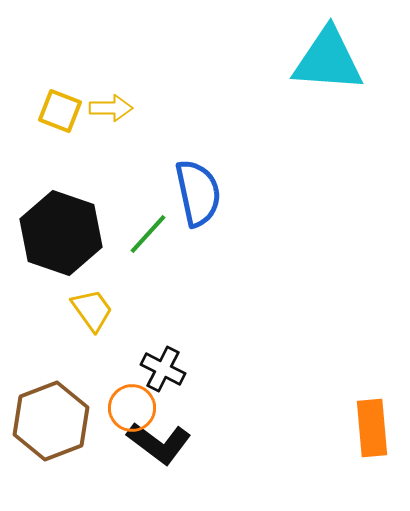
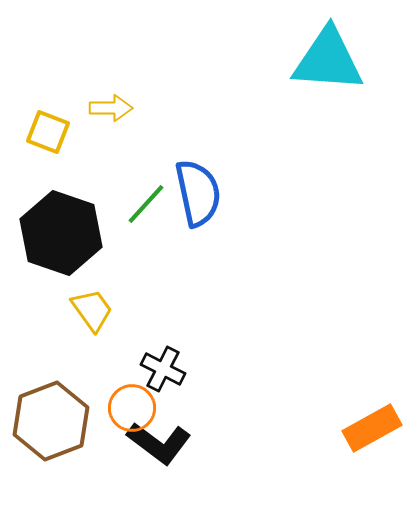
yellow square: moved 12 px left, 21 px down
green line: moved 2 px left, 30 px up
orange rectangle: rotated 66 degrees clockwise
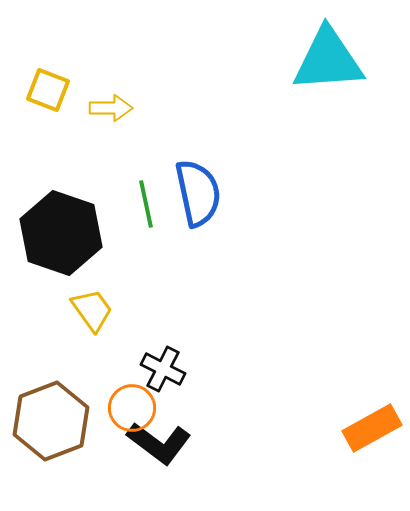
cyan triangle: rotated 8 degrees counterclockwise
yellow square: moved 42 px up
green line: rotated 54 degrees counterclockwise
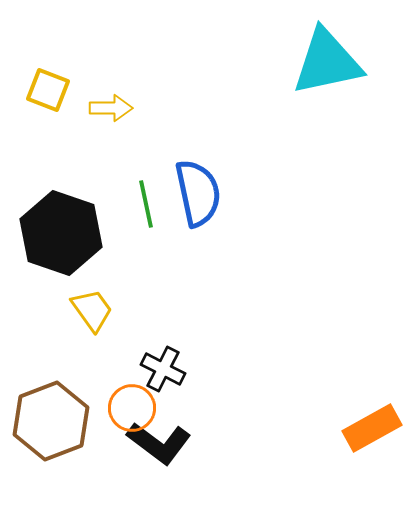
cyan triangle: moved 1 px left, 2 px down; rotated 8 degrees counterclockwise
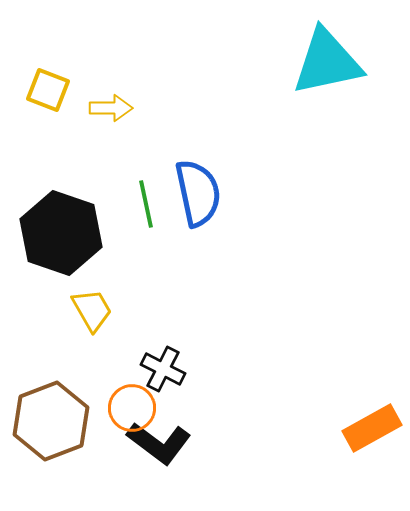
yellow trapezoid: rotated 6 degrees clockwise
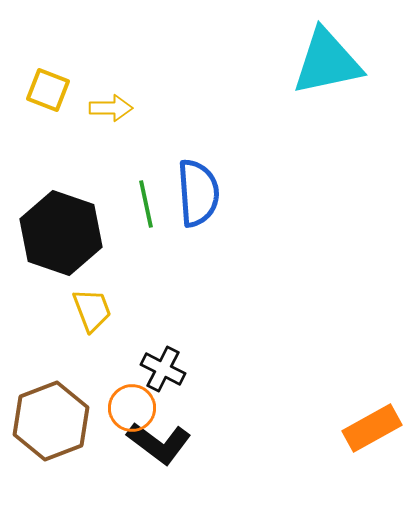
blue semicircle: rotated 8 degrees clockwise
yellow trapezoid: rotated 9 degrees clockwise
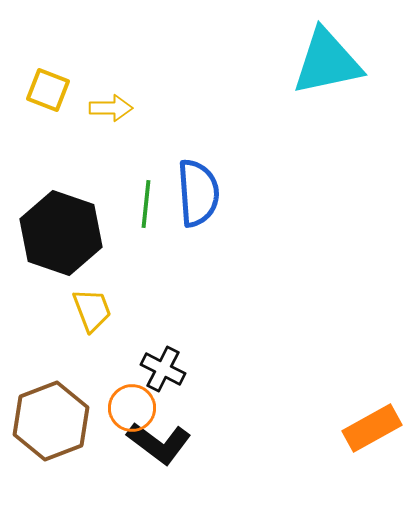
green line: rotated 18 degrees clockwise
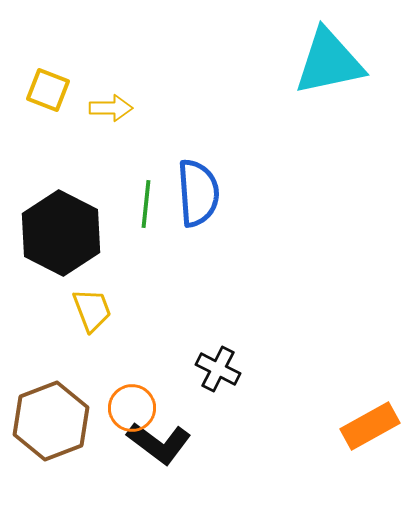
cyan triangle: moved 2 px right
black hexagon: rotated 8 degrees clockwise
black cross: moved 55 px right
orange rectangle: moved 2 px left, 2 px up
